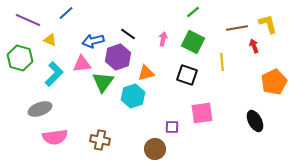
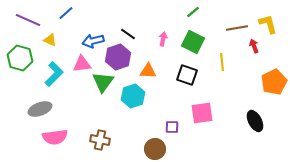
orange triangle: moved 2 px right, 2 px up; rotated 18 degrees clockwise
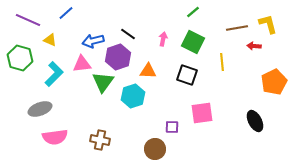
red arrow: rotated 64 degrees counterclockwise
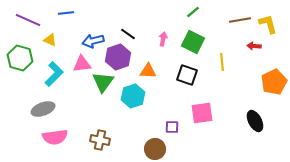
blue line: rotated 35 degrees clockwise
brown line: moved 3 px right, 8 px up
gray ellipse: moved 3 px right
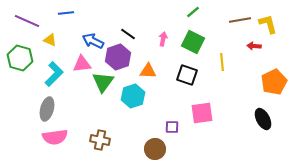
purple line: moved 1 px left, 1 px down
blue arrow: rotated 40 degrees clockwise
gray ellipse: moved 4 px right; rotated 55 degrees counterclockwise
black ellipse: moved 8 px right, 2 px up
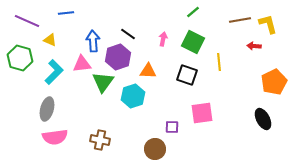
blue arrow: rotated 60 degrees clockwise
yellow line: moved 3 px left
cyan L-shape: moved 2 px up
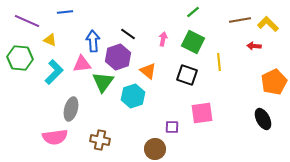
blue line: moved 1 px left, 1 px up
yellow L-shape: rotated 30 degrees counterclockwise
green hexagon: rotated 10 degrees counterclockwise
orange triangle: rotated 36 degrees clockwise
gray ellipse: moved 24 px right
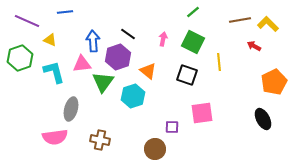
red arrow: rotated 24 degrees clockwise
green hexagon: rotated 25 degrees counterclockwise
cyan L-shape: rotated 60 degrees counterclockwise
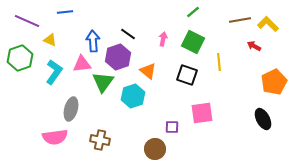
cyan L-shape: rotated 50 degrees clockwise
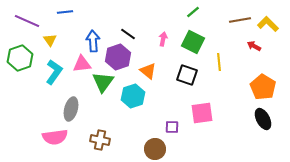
yellow triangle: rotated 32 degrees clockwise
orange pentagon: moved 11 px left, 5 px down; rotated 15 degrees counterclockwise
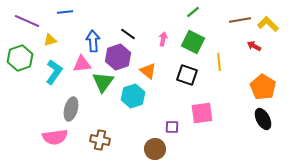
yellow triangle: rotated 48 degrees clockwise
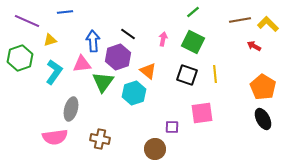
yellow line: moved 4 px left, 12 px down
cyan hexagon: moved 1 px right, 3 px up
brown cross: moved 1 px up
